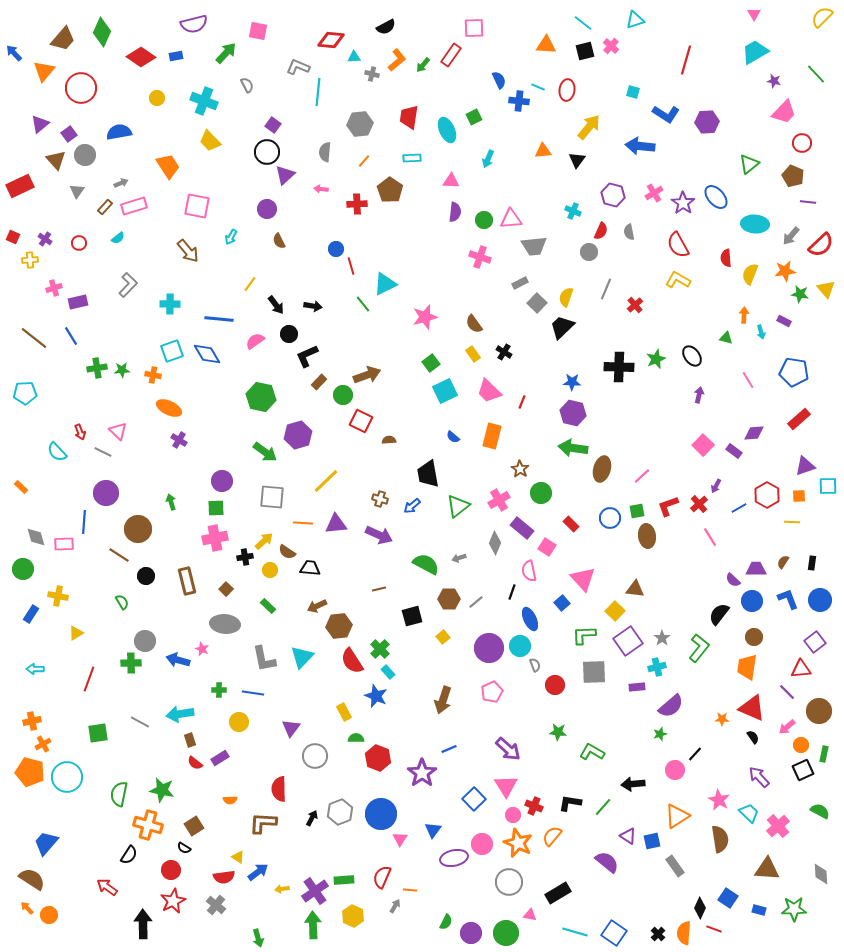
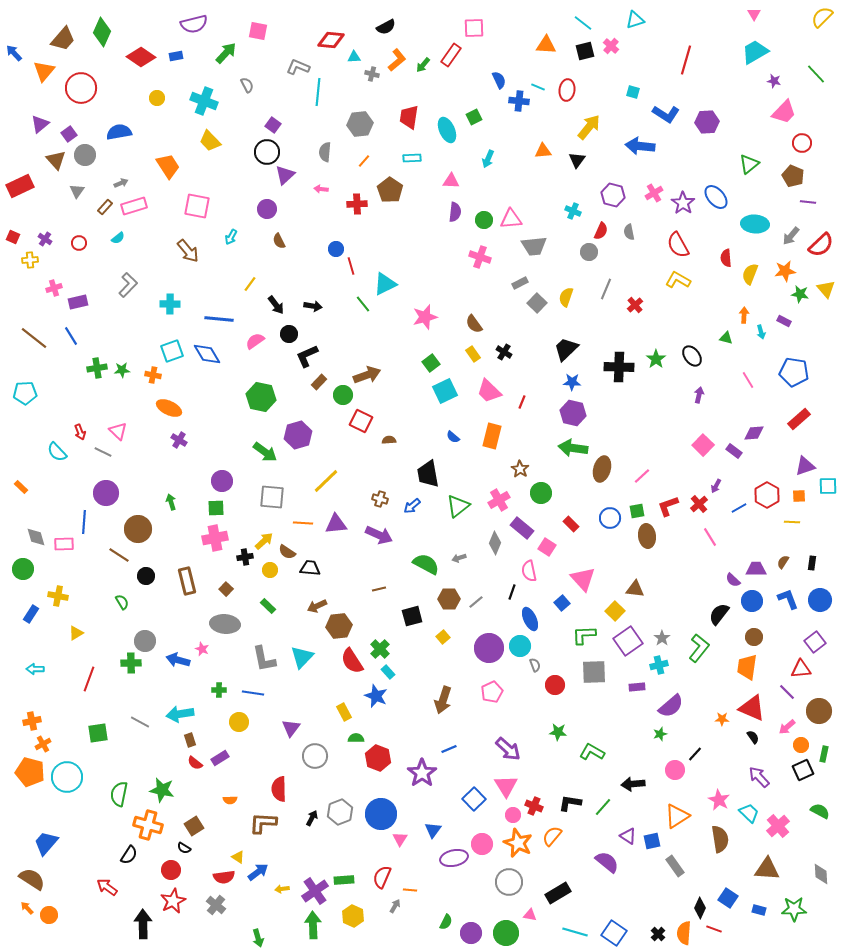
black trapezoid at (562, 327): moved 4 px right, 22 px down
green star at (656, 359): rotated 12 degrees counterclockwise
cyan cross at (657, 667): moved 2 px right, 2 px up
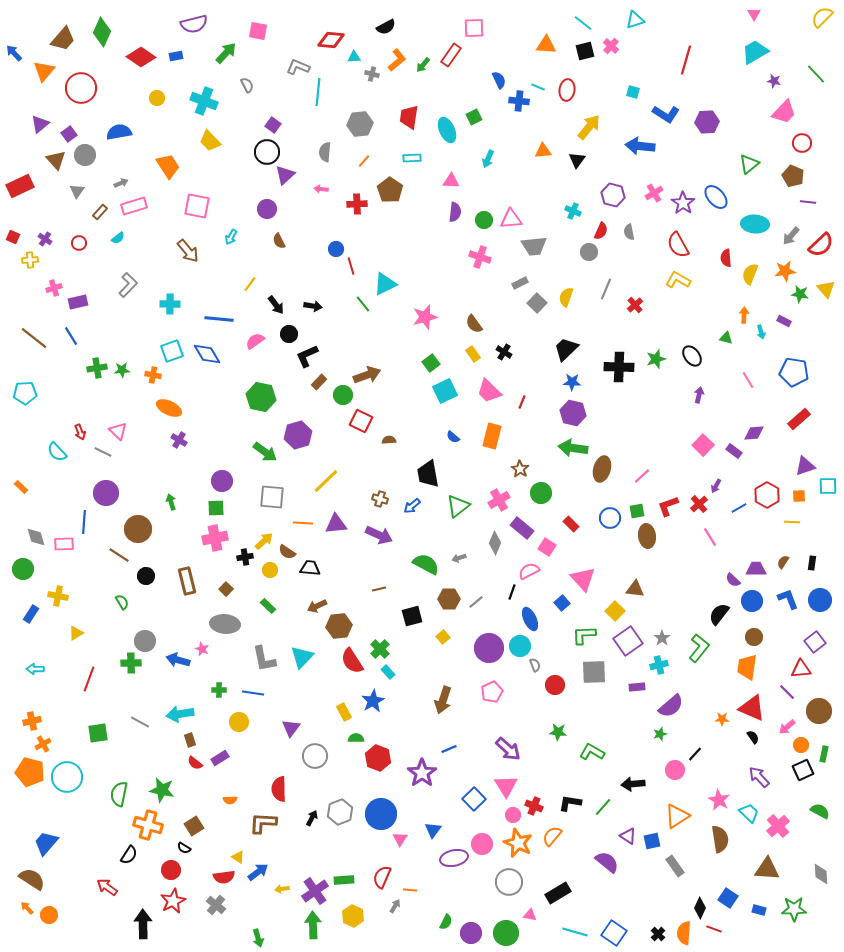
brown rectangle at (105, 207): moved 5 px left, 5 px down
green star at (656, 359): rotated 18 degrees clockwise
pink semicircle at (529, 571): rotated 75 degrees clockwise
blue star at (376, 696): moved 3 px left, 5 px down; rotated 20 degrees clockwise
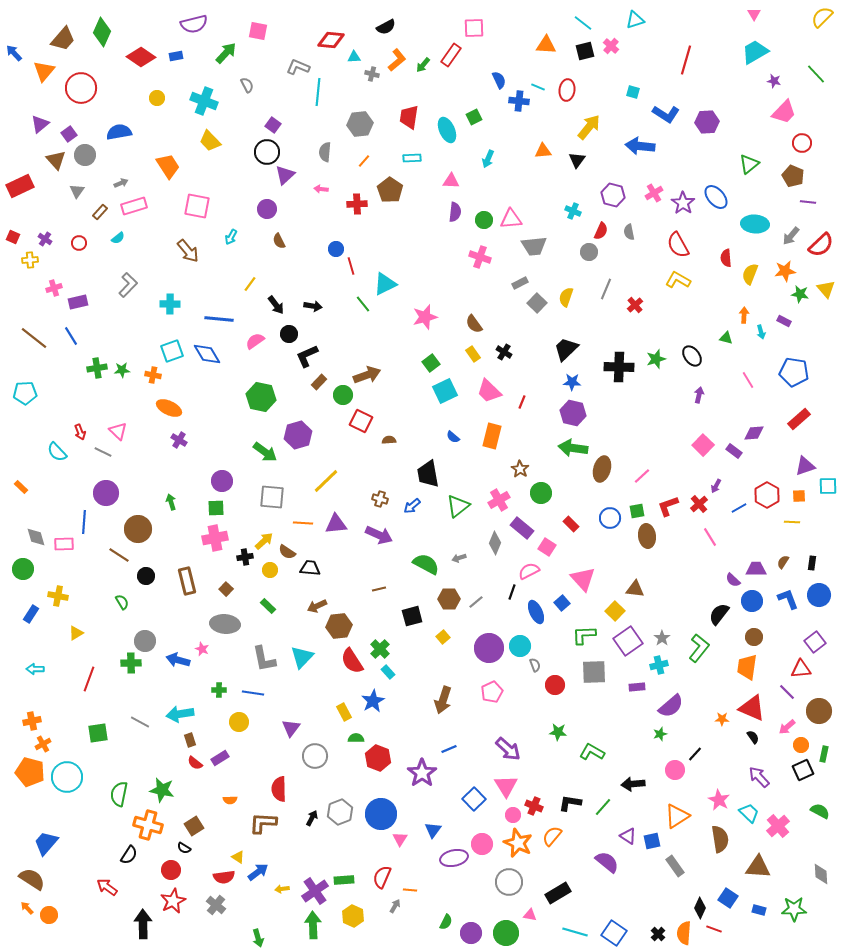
blue circle at (820, 600): moved 1 px left, 5 px up
blue ellipse at (530, 619): moved 6 px right, 7 px up
brown triangle at (767, 869): moved 9 px left, 2 px up
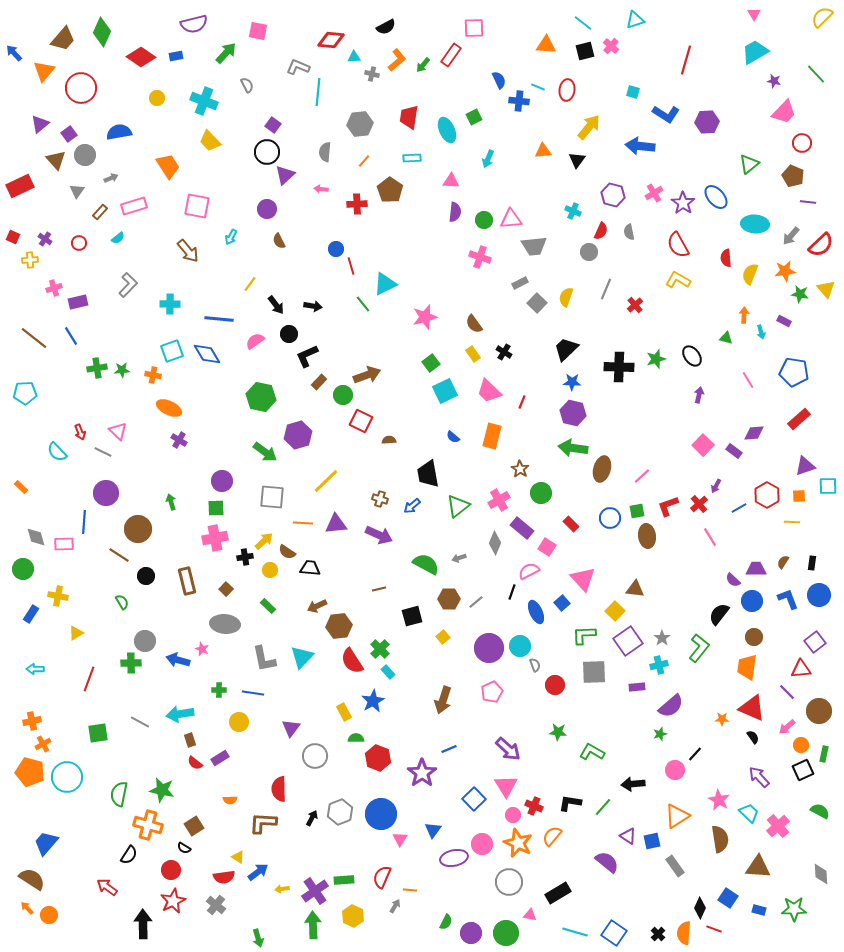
gray arrow at (121, 183): moved 10 px left, 5 px up
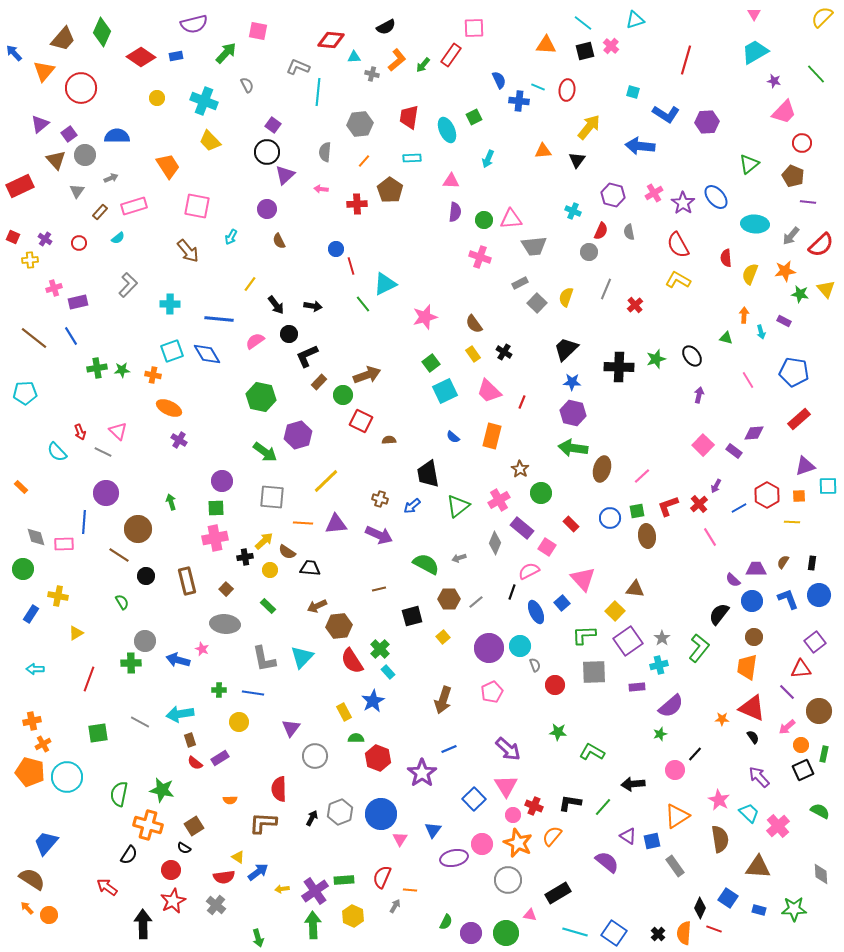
blue semicircle at (119, 132): moved 2 px left, 4 px down; rotated 10 degrees clockwise
gray circle at (509, 882): moved 1 px left, 2 px up
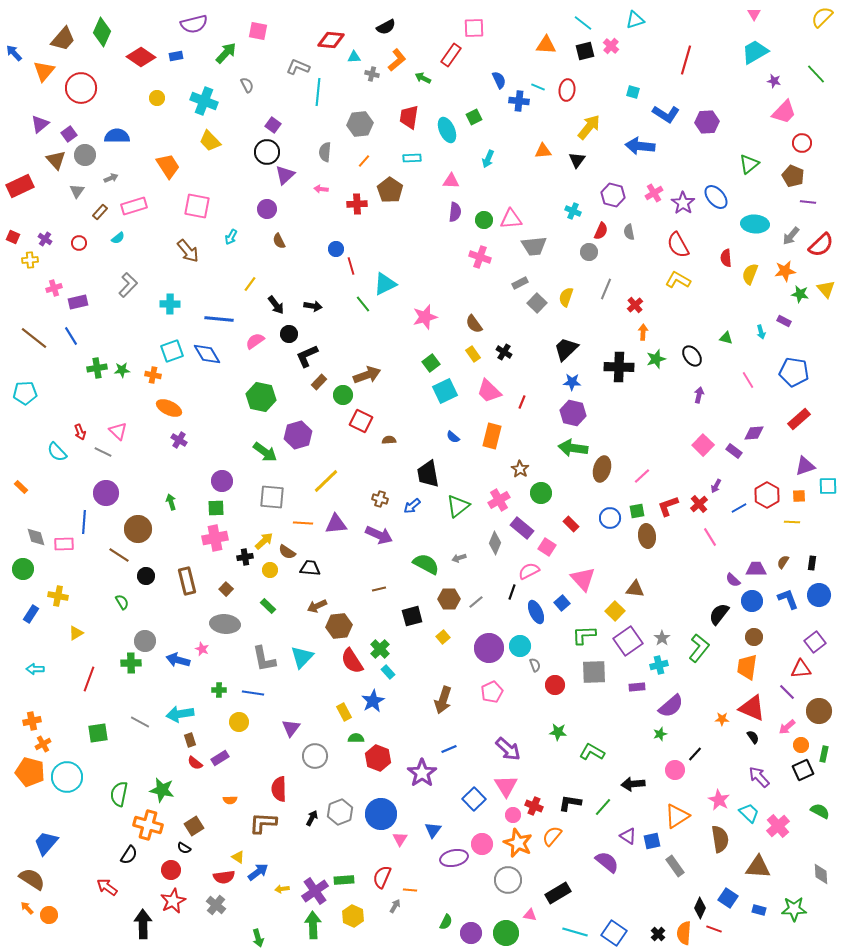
green arrow at (423, 65): moved 13 px down; rotated 77 degrees clockwise
orange arrow at (744, 315): moved 101 px left, 17 px down
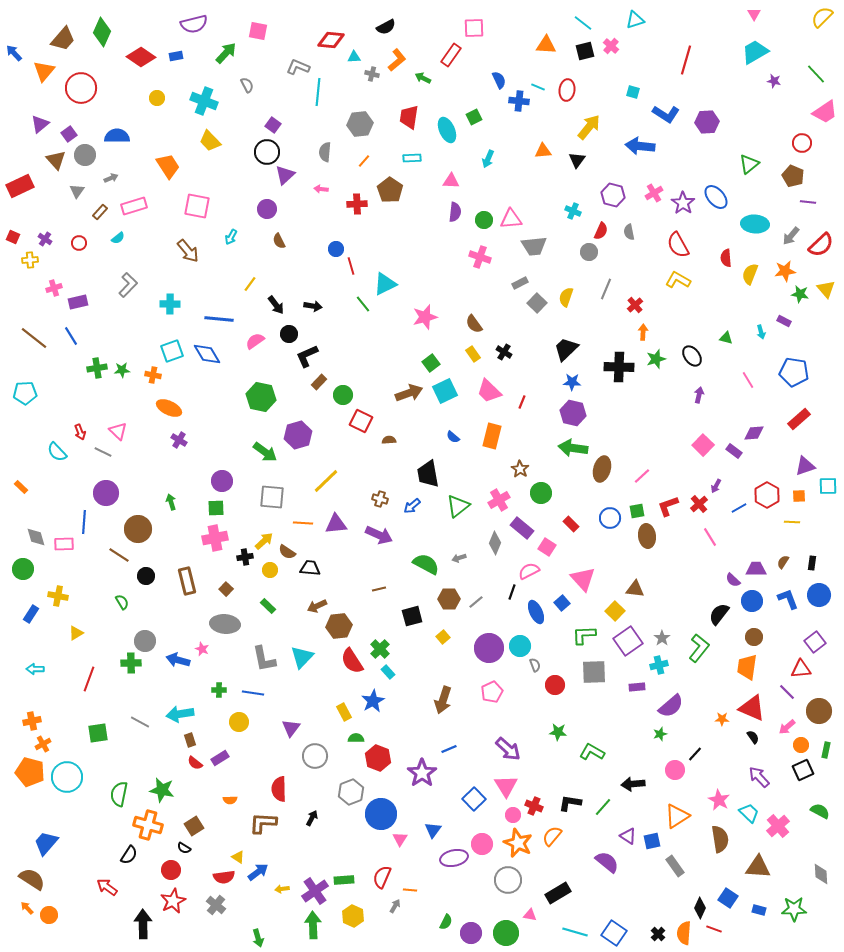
pink trapezoid at (784, 112): moved 41 px right; rotated 12 degrees clockwise
brown arrow at (367, 375): moved 42 px right, 18 px down
green rectangle at (824, 754): moved 2 px right, 4 px up
gray hexagon at (340, 812): moved 11 px right, 20 px up
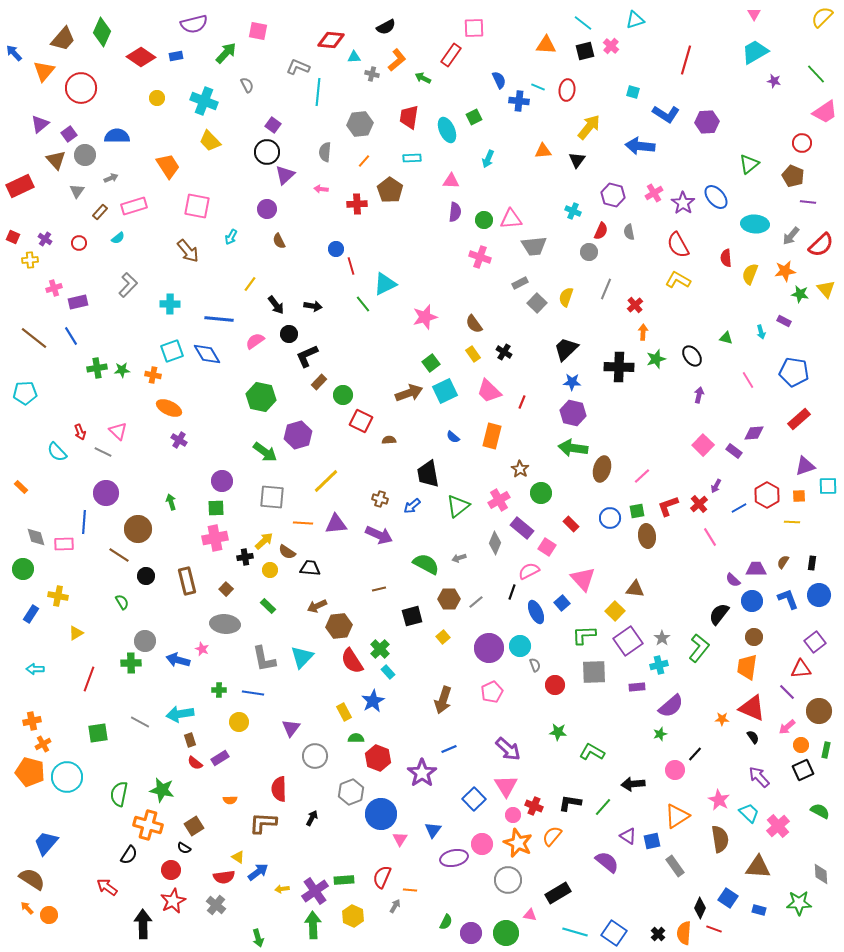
green star at (794, 909): moved 5 px right, 6 px up
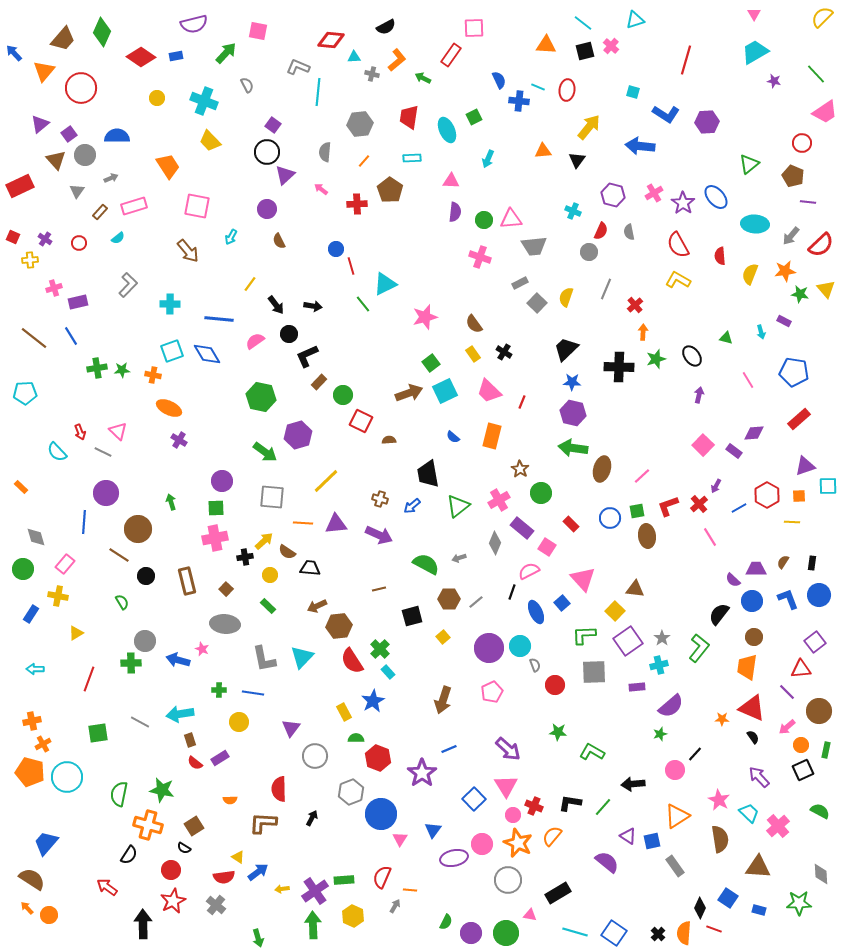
pink arrow at (321, 189): rotated 32 degrees clockwise
red semicircle at (726, 258): moved 6 px left, 2 px up
pink rectangle at (64, 544): moved 1 px right, 20 px down; rotated 48 degrees counterclockwise
yellow circle at (270, 570): moved 5 px down
